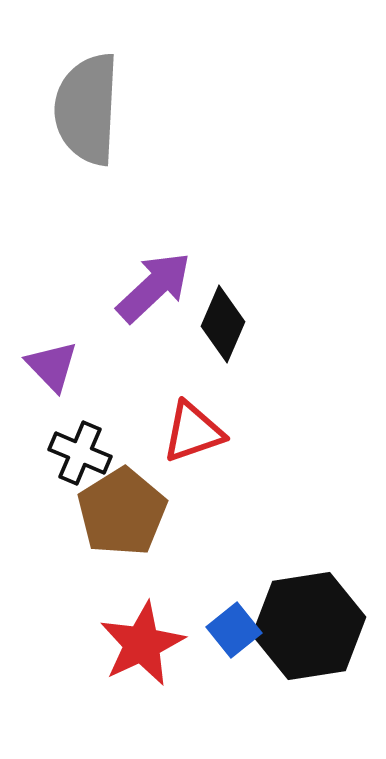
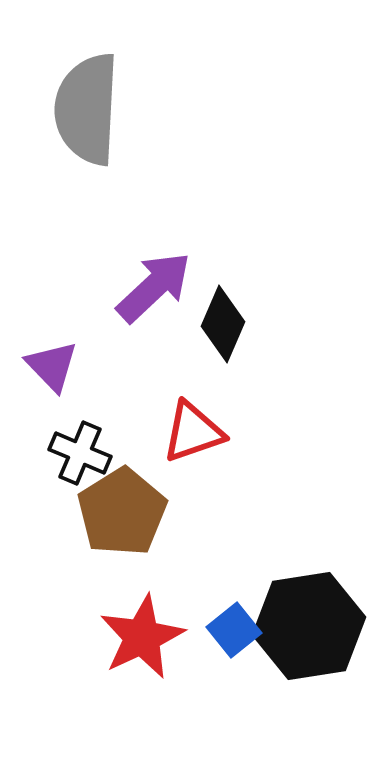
red star: moved 7 px up
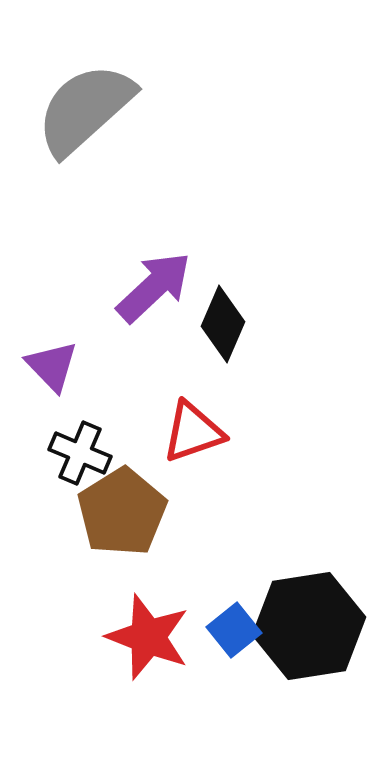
gray semicircle: moved 2 px left; rotated 45 degrees clockwise
red star: moved 6 px right; rotated 26 degrees counterclockwise
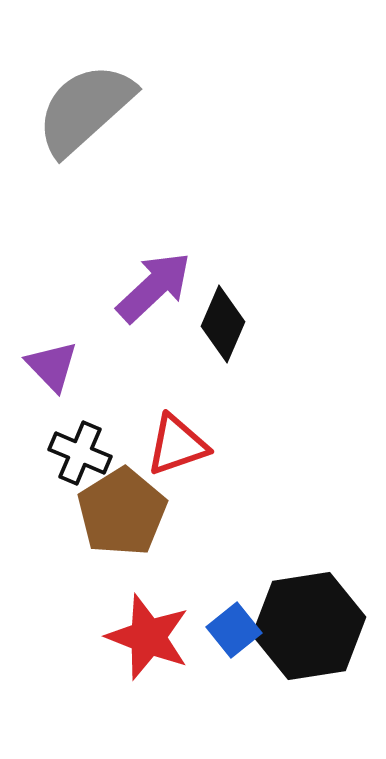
red triangle: moved 16 px left, 13 px down
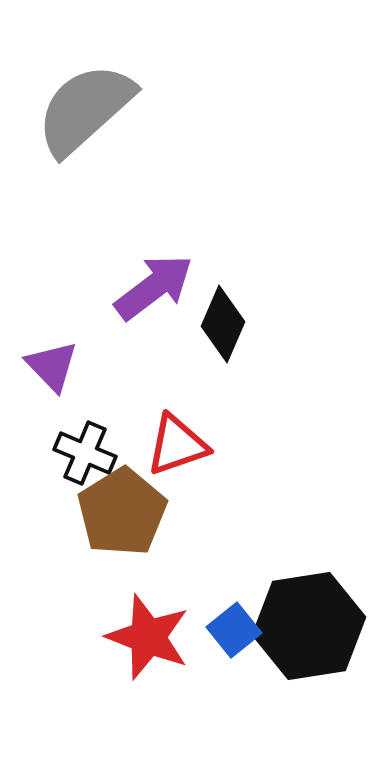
purple arrow: rotated 6 degrees clockwise
black cross: moved 5 px right
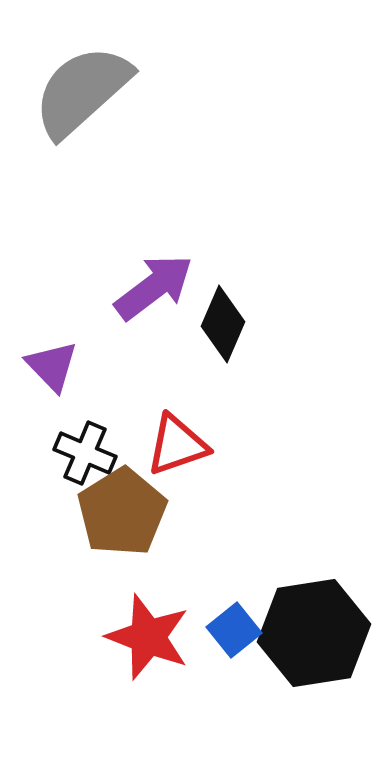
gray semicircle: moved 3 px left, 18 px up
black hexagon: moved 5 px right, 7 px down
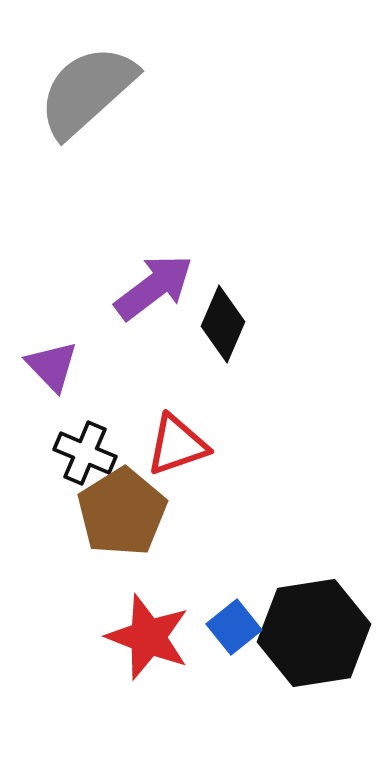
gray semicircle: moved 5 px right
blue square: moved 3 px up
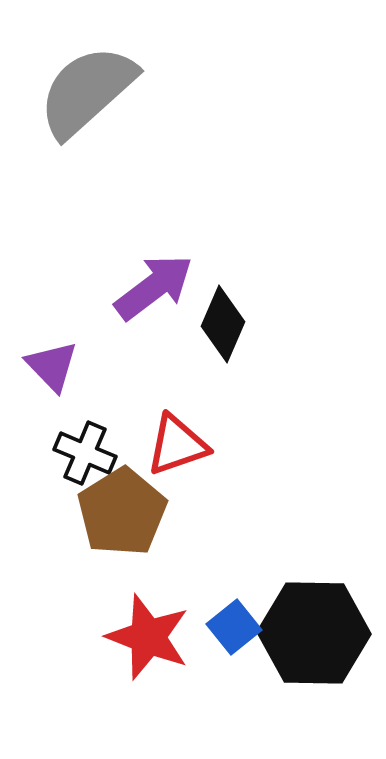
black hexagon: rotated 10 degrees clockwise
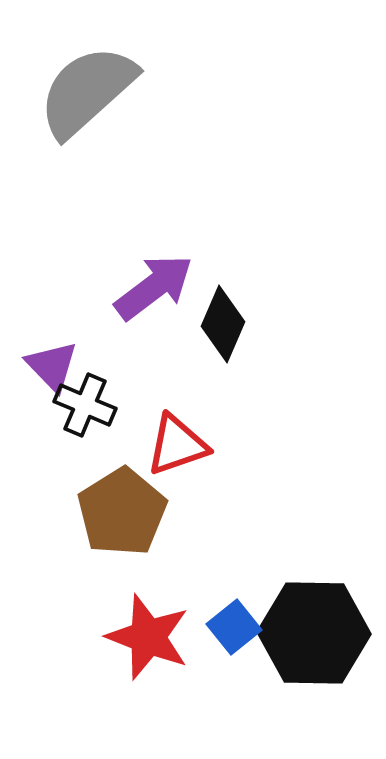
black cross: moved 48 px up
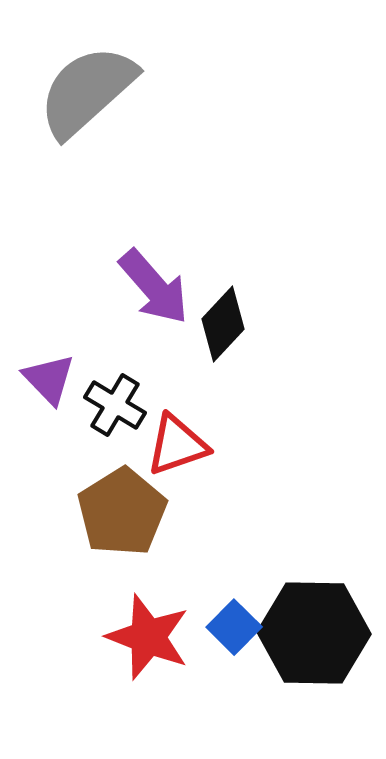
purple arrow: rotated 86 degrees clockwise
black diamond: rotated 20 degrees clockwise
purple triangle: moved 3 px left, 13 px down
black cross: moved 30 px right; rotated 8 degrees clockwise
blue square: rotated 6 degrees counterclockwise
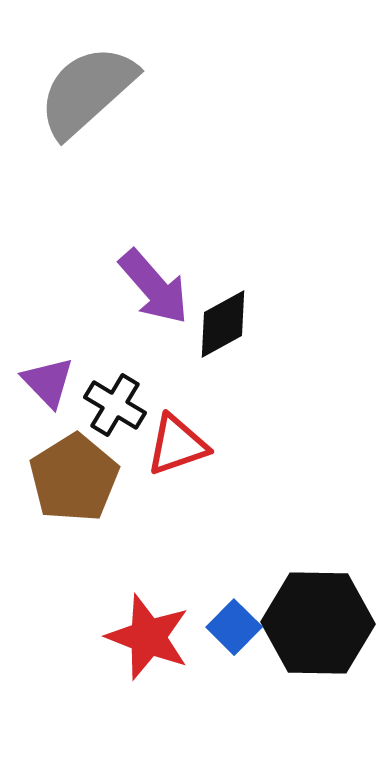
black diamond: rotated 18 degrees clockwise
purple triangle: moved 1 px left, 3 px down
brown pentagon: moved 48 px left, 34 px up
black hexagon: moved 4 px right, 10 px up
